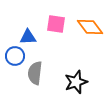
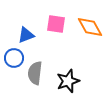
orange diamond: rotated 8 degrees clockwise
blue triangle: moved 2 px left, 2 px up; rotated 18 degrees counterclockwise
blue circle: moved 1 px left, 2 px down
black star: moved 8 px left, 1 px up
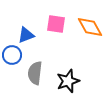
blue circle: moved 2 px left, 3 px up
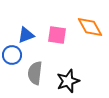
pink square: moved 1 px right, 11 px down
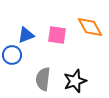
gray semicircle: moved 8 px right, 6 px down
black star: moved 7 px right
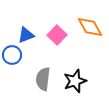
pink square: rotated 36 degrees clockwise
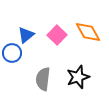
orange diamond: moved 2 px left, 5 px down
blue triangle: rotated 18 degrees counterclockwise
blue circle: moved 2 px up
black star: moved 3 px right, 4 px up
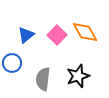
orange diamond: moved 3 px left
blue circle: moved 10 px down
black star: moved 1 px up
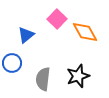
pink square: moved 16 px up
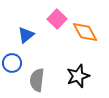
gray semicircle: moved 6 px left, 1 px down
